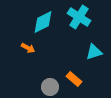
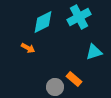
cyan cross: rotated 30 degrees clockwise
gray circle: moved 5 px right
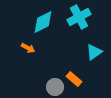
cyan triangle: rotated 18 degrees counterclockwise
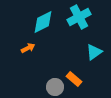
orange arrow: rotated 56 degrees counterclockwise
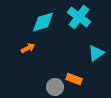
cyan cross: rotated 25 degrees counterclockwise
cyan diamond: rotated 10 degrees clockwise
cyan triangle: moved 2 px right, 1 px down
orange rectangle: rotated 21 degrees counterclockwise
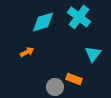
orange arrow: moved 1 px left, 4 px down
cyan triangle: moved 3 px left, 1 px down; rotated 18 degrees counterclockwise
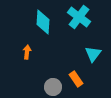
cyan diamond: rotated 70 degrees counterclockwise
orange arrow: rotated 56 degrees counterclockwise
orange rectangle: moved 2 px right; rotated 35 degrees clockwise
gray circle: moved 2 px left
